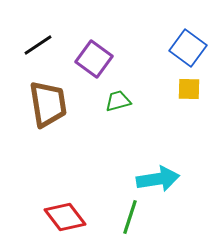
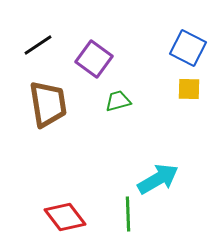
blue square: rotated 9 degrees counterclockwise
cyan arrow: rotated 21 degrees counterclockwise
green line: moved 2 px left, 3 px up; rotated 20 degrees counterclockwise
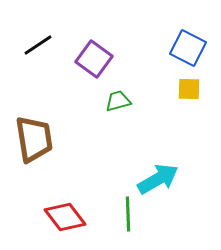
brown trapezoid: moved 14 px left, 35 px down
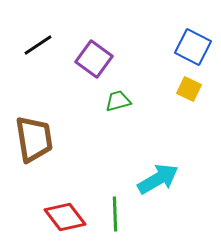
blue square: moved 5 px right, 1 px up
yellow square: rotated 25 degrees clockwise
green line: moved 13 px left
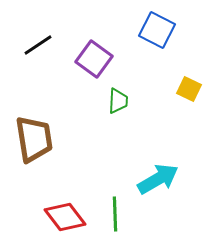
blue square: moved 36 px left, 17 px up
green trapezoid: rotated 108 degrees clockwise
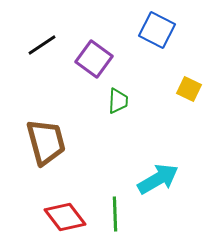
black line: moved 4 px right
brown trapezoid: moved 12 px right, 3 px down; rotated 6 degrees counterclockwise
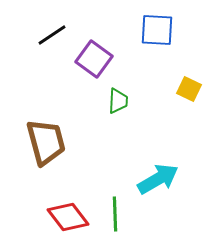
blue square: rotated 24 degrees counterclockwise
black line: moved 10 px right, 10 px up
red diamond: moved 3 px right
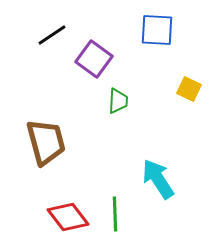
cyan arrow: rotated 93 degrees counterclockwise
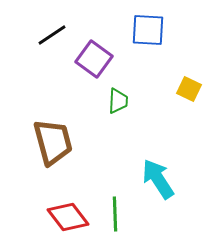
blue square: moved 9 px left
brown trapezoid: moved 7 px right
